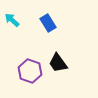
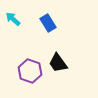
cyan arrow: moved 1 px right, 1 px up
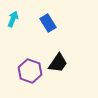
cyan arrow: rotated 70 degrees clockwise
black trapezoid: rotated 110 degrees counterclockwise
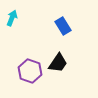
cyan arrow: moved 1 px left, 1 px up
blue rectangle: moved 15 px right, 3 px down
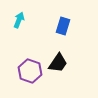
cyan arrow: moved 7 px right, 2 px down
blue rectangle: rotated 48 degrees clockwise
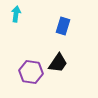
cyan arrow: moved 3 px left, 6 px up; rotated 14 degrees counterclockwise
purple hexagon: moved 1 px right, 1 px down; rotated 10 degrees counterclockwise
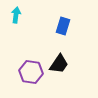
cyan arrow: moved 1 px down
black trapezoid: moved 1 px right, 1 px down
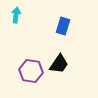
purple hexagon: moved 1 px up
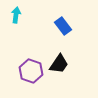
blue rectangle: rotated 54 degrees counterclockwise
purple hexagon: rotated 10 degrees clockwise
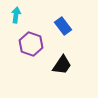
black trapezoid: moved 3 px right, 1 px down
purple hexagon: moved 27 px up
